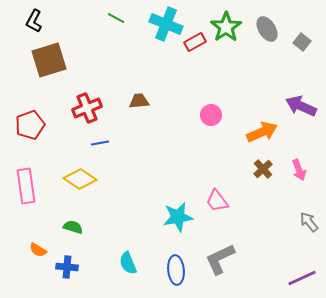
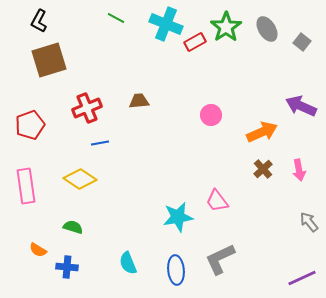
black L-shape: moved 5 px right
pink arrow: rotated 10 degrees clockwise
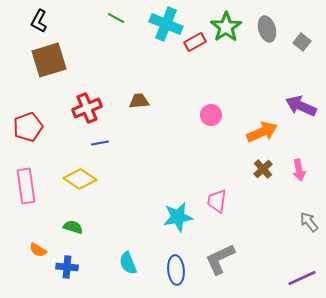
gray ellipse: rotated 15 degrees clockwise
red pentagon: moved 2 px left, 2 px down
pink trapezoid: rotated 45 degrees clockwise
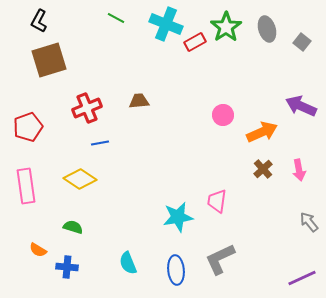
pink circle: moved 12 px right
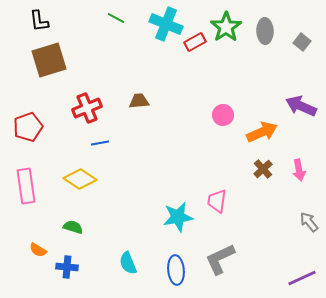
black L-shape: rotated 35 degrees counterclockwise
gray ellipse: moved 2 px left, 2 px down; rotated 15 degrees clockwise
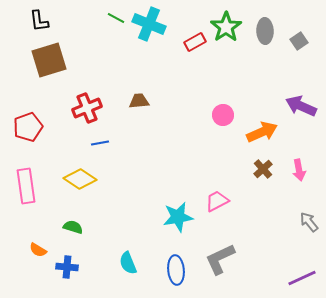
cyan cross: moved 17 px left
gray square: moved 3 px left, 1 px up; rotated 18 degrees clockwise
pink trapezoid: rotated 55 degrees clockwise
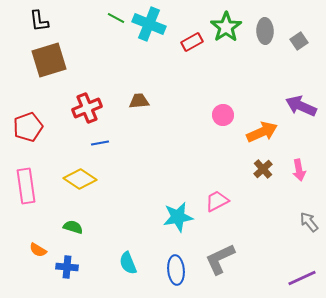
red rectangle: moved 3 px left
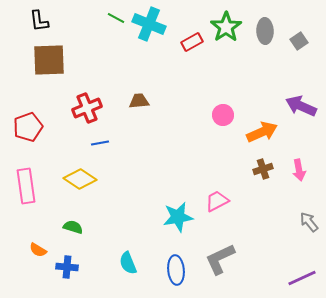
brown square: rotated 15 degrees clockwise
brown cross: rotated 24 degrees clockwise
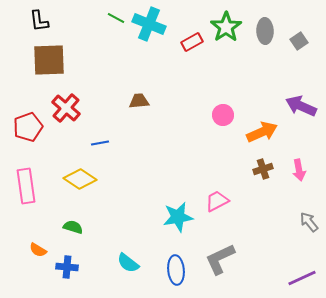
red cross: moved 21 px left; rotated 28 degrees counterclockwise
cyan semicircle: rotated 30 degrees counterclockwise
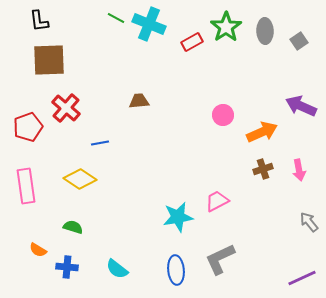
cyan semicircle: moved 11 px left, 6 px down
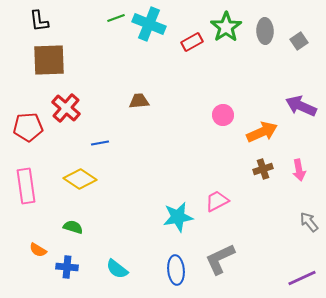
green line: rotated 48 degrees counterclockwise
red pentagon: rotated 16 degrees clockwise
